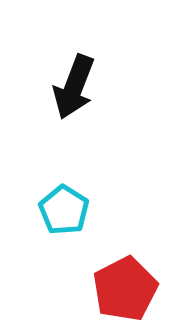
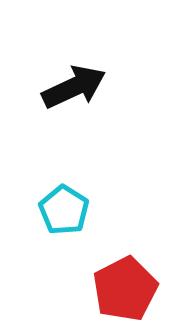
black arrow: rotated 136 degrees counterclockwise
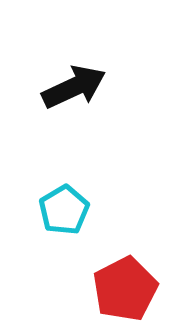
cyan pentagon: rotated 9 degrees clockwise
